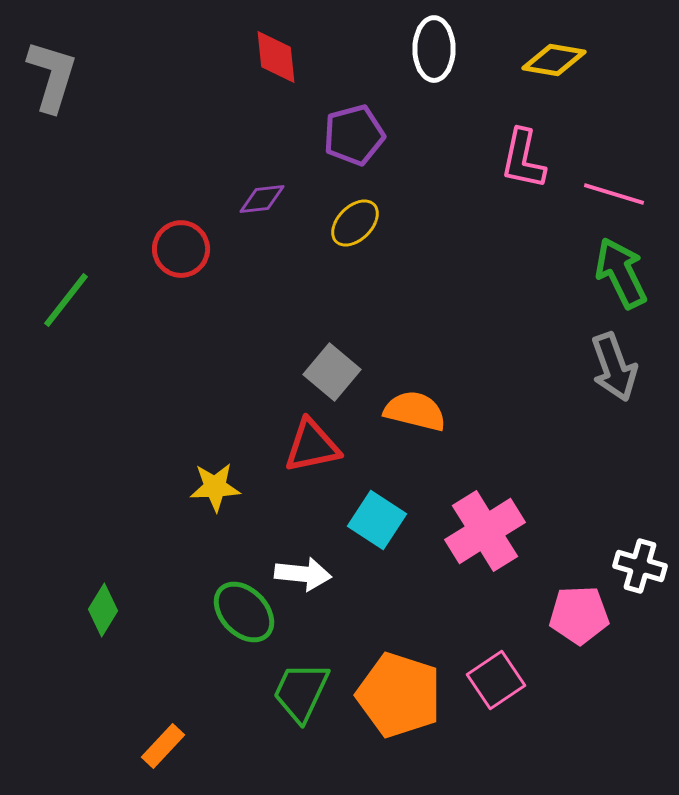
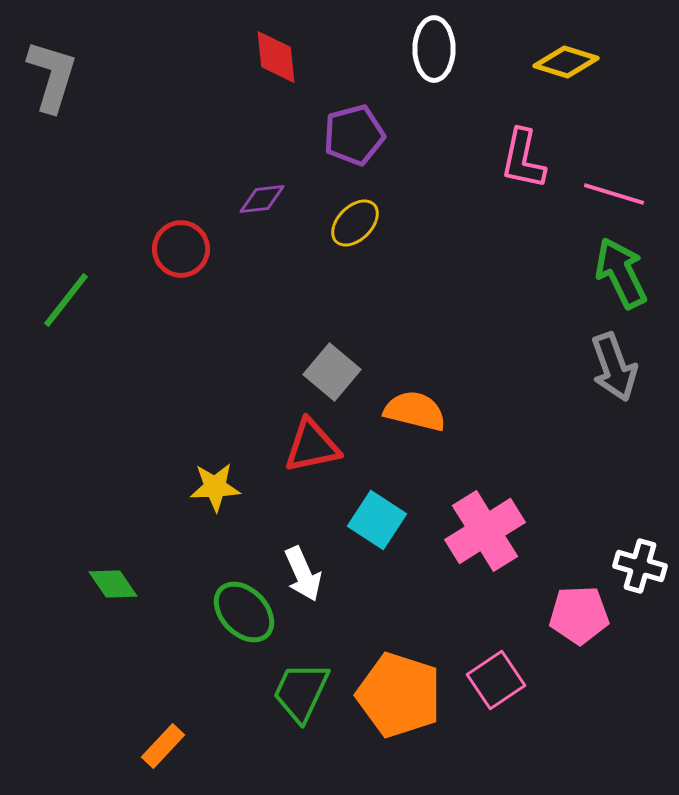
yellow diamond: moved 12 px right, 2 px down; rotated 8 degrees clockwise
white arrow: rotated 60 degrees clockwise
green diamond: moved 10 px right, 26 px up; rotated 66 degrees counterclockwise
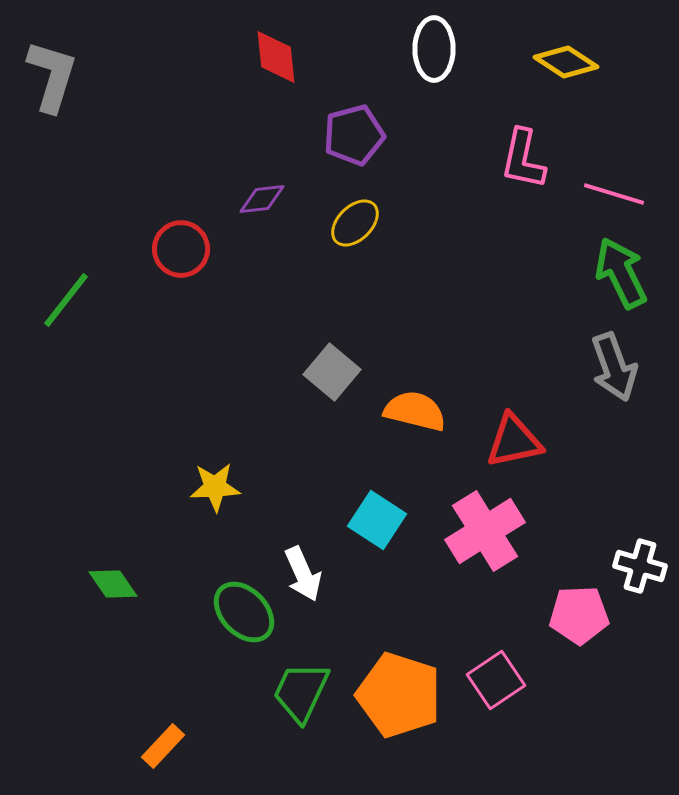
yellow diamond: rotated 16 degrees clockwise
red triangle: moved 202 px right, 5 px up
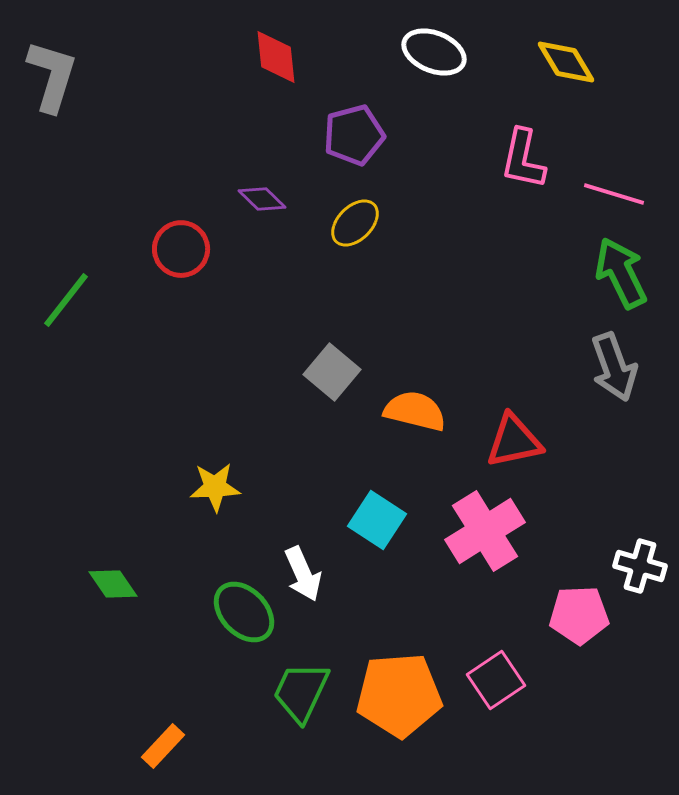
white ellipse: moved 3 px down; rotated 68 degrees counterclockwise
yellow diamond: rotated 26 degrees clockwise
purple diamond: rotated 51 degrees clockwise
orange pentagon: rotated 22 degrees counterclockwise
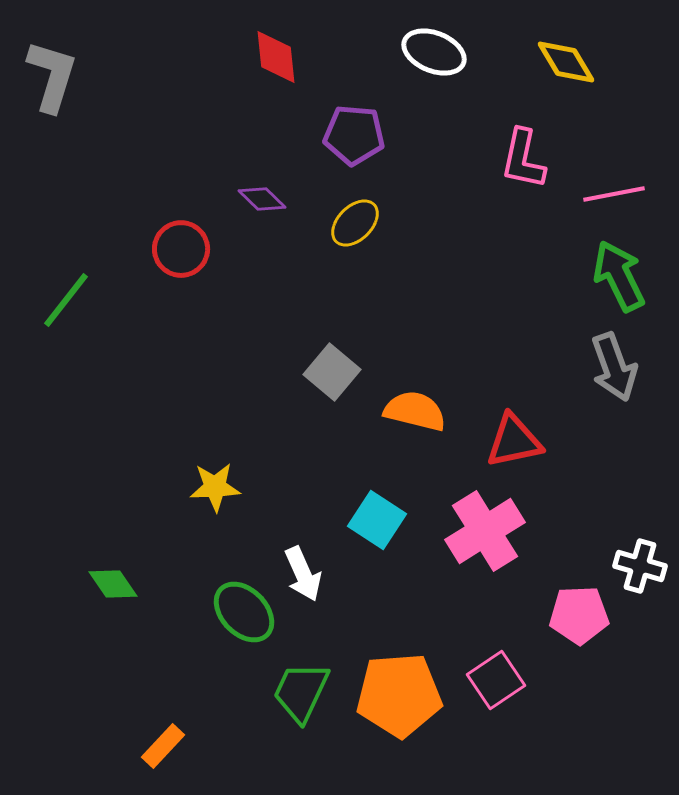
purple pentagon: rotated 20 degrees clockwise
pink line: rotated 28 degrees counterclockwise
green arrow: moved 2 px left, 3 px down
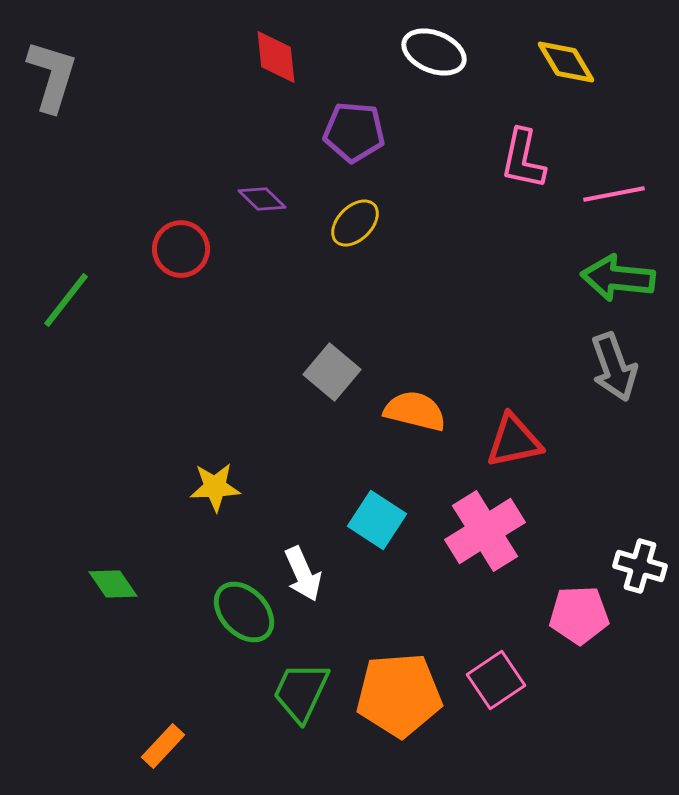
purple pentagon: moved 3 px up
green arrow: moved 1 px left, 2 px down; rotated 58 degrees counterclockwise
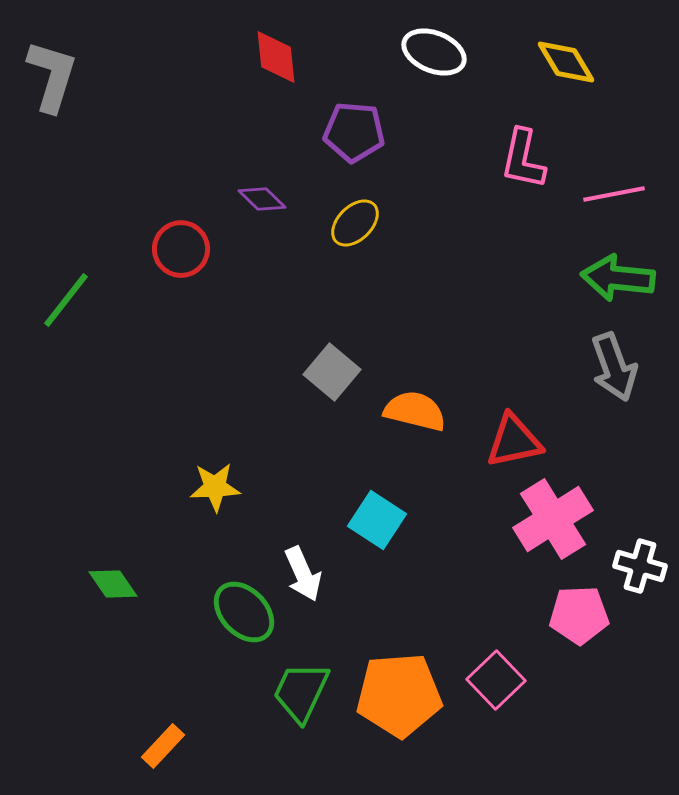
pink cross: moved 68 px right, 12 px up
pink square: rotated 10 degrees counterclockwise
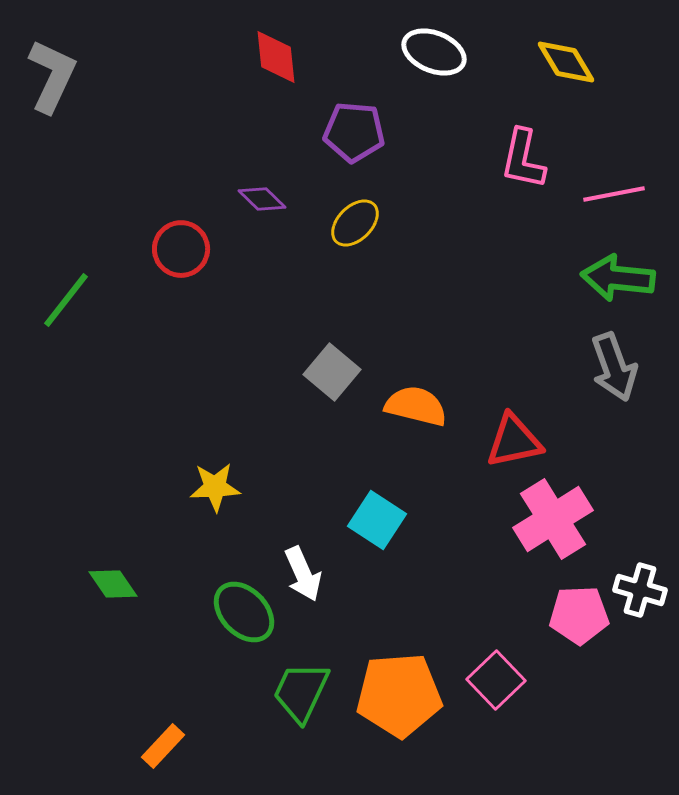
gray L-shape: rotated 8 degrees clockwise
orange semicircle: moved 1 px right, 5 px up
white cross: moved 24 px down
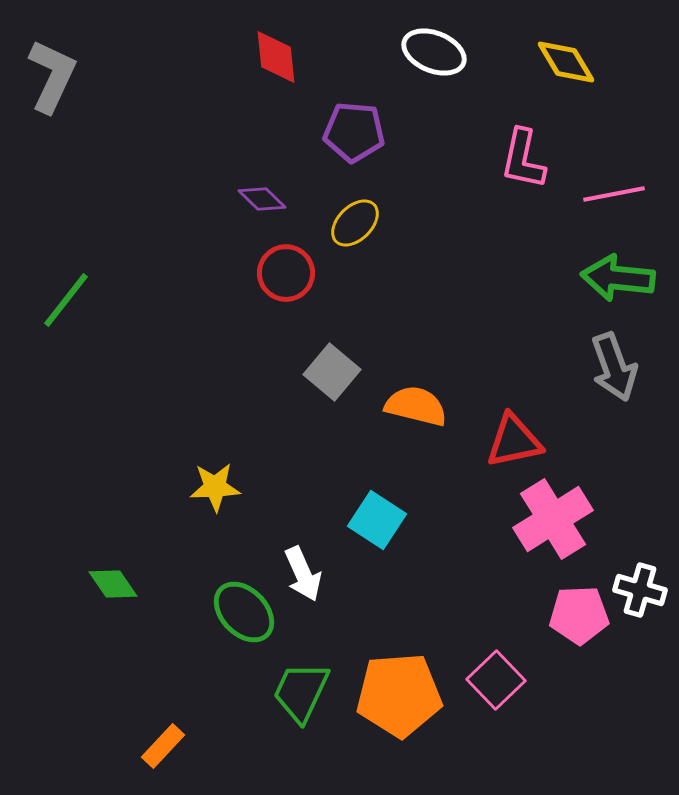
red circle: moved 105 px right, 24 px down
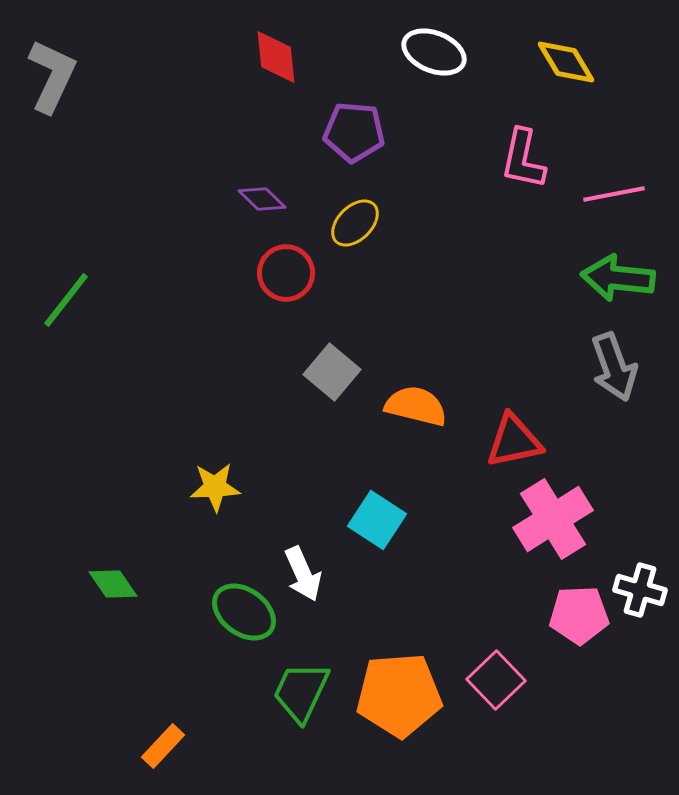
green ellipse: rotated 10 degrees counterclockwise
